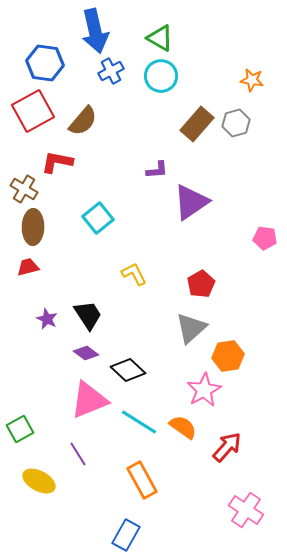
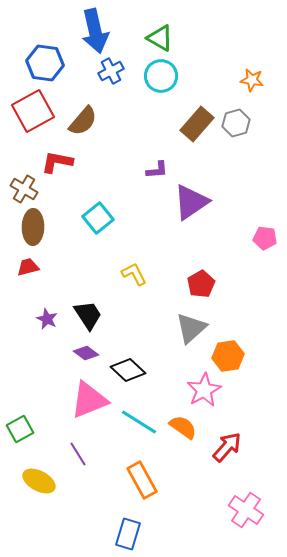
blue rectangle: moved 2 px right, 1 px up; rotated 12 degrees counterclockwise
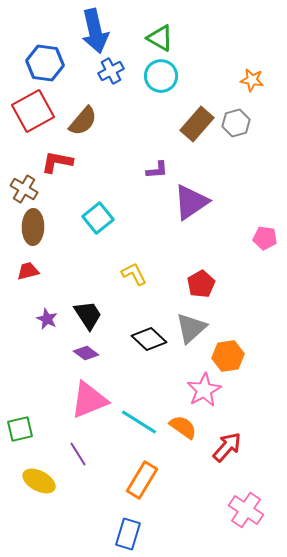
red trapezoid: moved 4 px down
black diamond: moved 21 px right, 31 px up
green square: rotated 16 degrees clockwise
orange rectangle: rotated 60 degrees clockwise
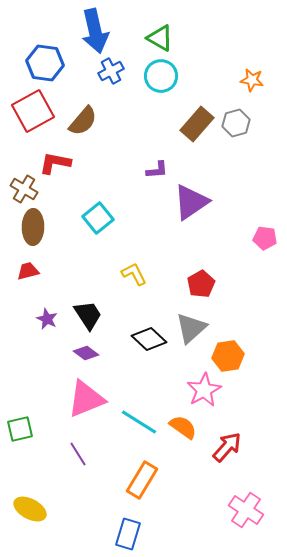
red L-shape: moved 2 px left, 1 px down
pink triangle: moved 3 px left, 1 px up
yellow ellipse: moved 9 px left, 28 px down
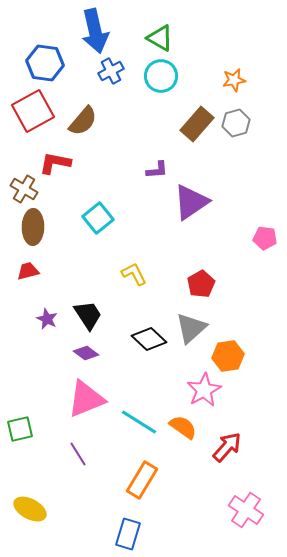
orange star: moved 18 px left; rotated 20 degrees counterclockwise
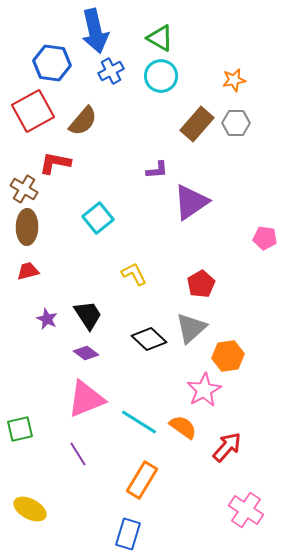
blue hexagon: moved 7 px right
gray hexagon: rotated 16 degrees clockwise
brown ellipse: moved 6 px left
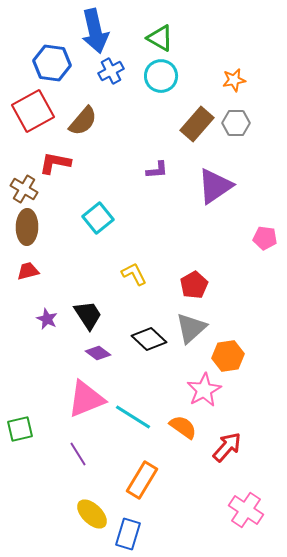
purple triangle: moved 24 px right, 16 px up
red pentagon: moved 7 px left, 1 px down
purple diamond: moved 12 px right
cyan line: moved 6 px left, 5 px up
yellow ellipse: moved 62 px right, 5 px down; rotated 16 degrees clockwise
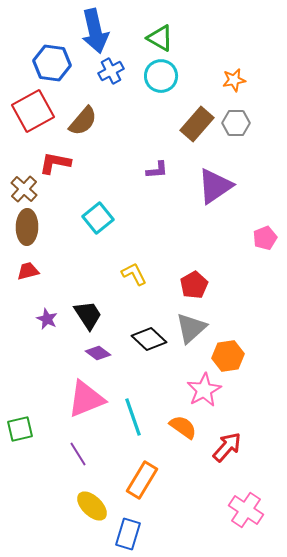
brown cross: rotated 12 degrees clockwise
pink pentagon: rotated 30 degrees counterclockwise
cyan line: rotated 39 degrees clockwise
yellow ellipse: moved 8 px up
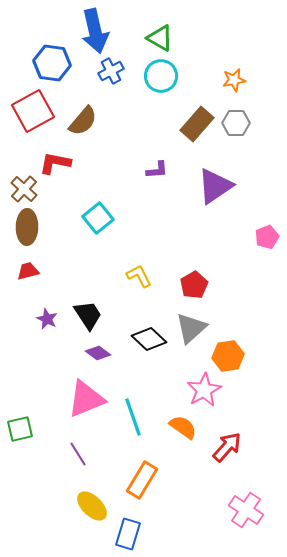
pink pentagon: moved 2 px right, 1 px up
yellow L-shape: moved 5 px right, 2 px down
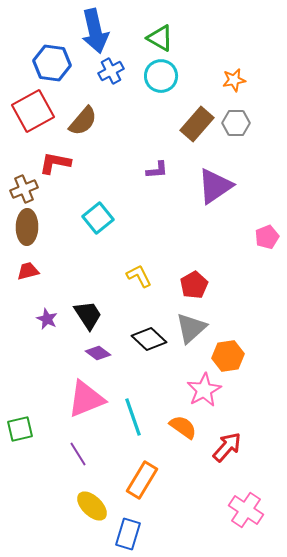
brown cross: rotated 24 degrees clockwise
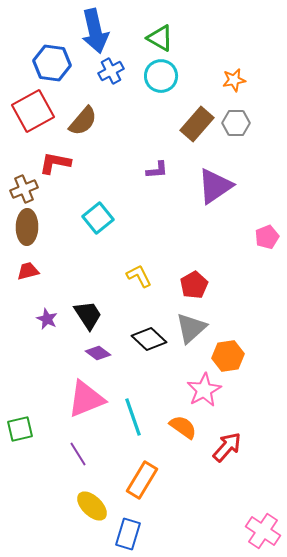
pink cross: moved 17 px right, 21 px down
